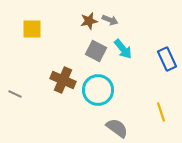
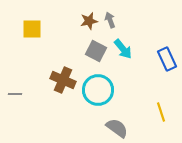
gray arrow: rotated 133 degrees counterclockwise
gray line: rotated 24 degrees counterclockwise
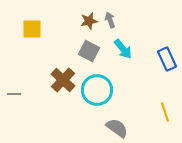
gray square: moved 7 px left
brown cross: rotated 20 degrees clockwise
cyan circle: moved 1 px left
gray line: moved 1 px left
yellow line: moved 4 px right
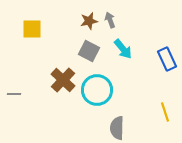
gray semicircle: rotated 125 degrees counterclockwise
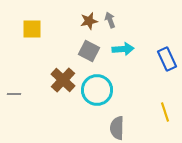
cyan arrow: rotated 55 degrees counterclockwise
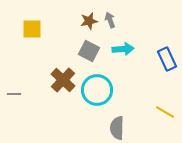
yellow line: rotated 42 degrees counterclockwise
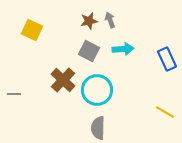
yellow square: moved 1 px down; rotated 25 degrees clockwise
gray semicircle: moved 19 px left
